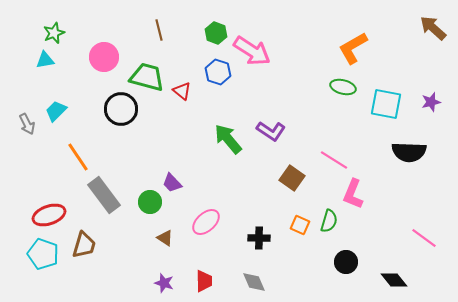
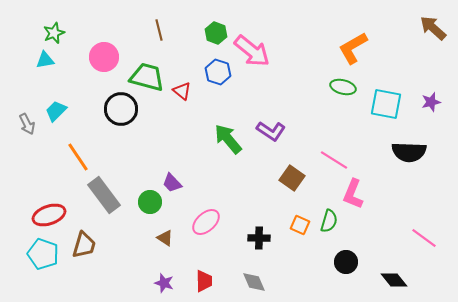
pink arrow at (252, 51): rotated 6 degrees clockwise
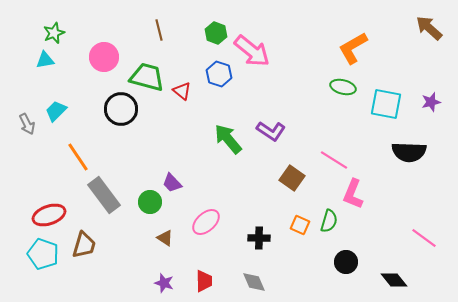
brown arrow at (433, 28): moved 4 px left
blue hexagon at (218, 72): moved 1 px right, 2 px down
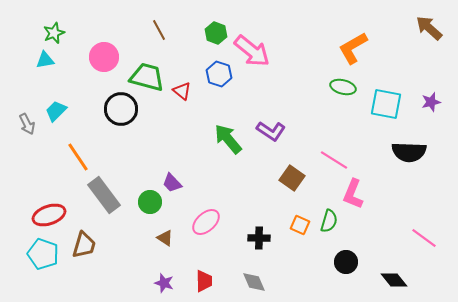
brown line at (159, 30): rotated 15 degrees counterclockwise
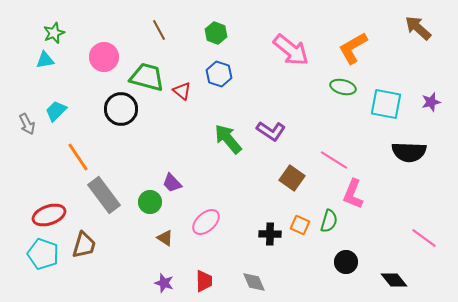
brown arrow at (429, 28): moved 11 px left
pink arrow at (252, 51): moved 39 px right, 1 px up
black cross at (259, 238): moved 11 px right, 4 px up
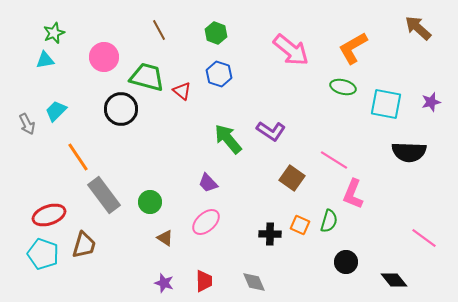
purple trapezoid at (172, 183): moved 36 px right
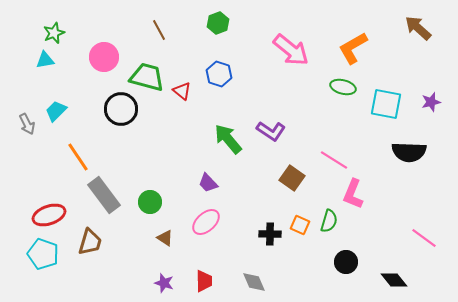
green hexagon at (216, 33): moved 2 px right, 10 px up; rotated 20 degrees clockwise
brown trapezoid at (84, 245): moved 6 px right, 3 px up
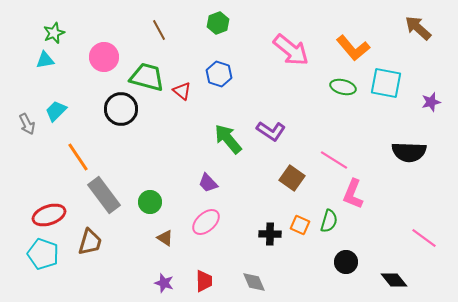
orange L-shape at (353, 48): rotated 100 degrees counterclockwise
cyan square at (386, 104): moved 21 px up
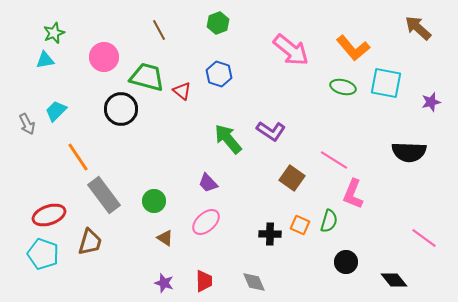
green circle at (150, 202): moved 4 px right, 1 px up
